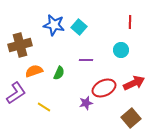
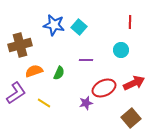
yellow line: moved 4 px up
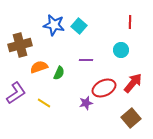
cyan square: moved 1 px up
orange semicircle: moved 5 px right, 4 px up
red arrow: moved 1 px left; rotated 25 degrees counterclockwise
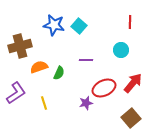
brown cross: moved 1 px down
yellow line: rotated 40 degrees clockwise
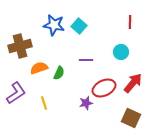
cyan circle: moved 2 px down
orange semicircle: moved 1 px down
brown square: rotated 24 degrees counterclockwise
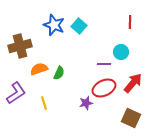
blue star: rotated 10 degrees clockwise
purple line: moved 18 px right, 4 px down
orange semicircle: moved 1 px down
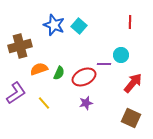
cyan circle: moved 3 px down
red ellipse: moved 20 px left, 11 px up
yellow line: rotated 24 degrees counterclockwise
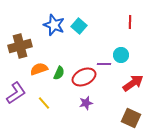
red arrow: rotated 15 degrees clockwise
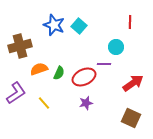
cyan circle: moved 5 px left, 8 px up
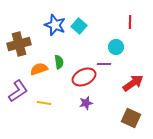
blue star: moved 1 px right
brown cross: moved 1 px left, 2 px up
green semicircle: moved 11 px up; rotated 32 degrees counterclockwise
purple L-shape: moved 2 px right, 2 px up
yellow line: rotated 40 degrees counterclockwise
